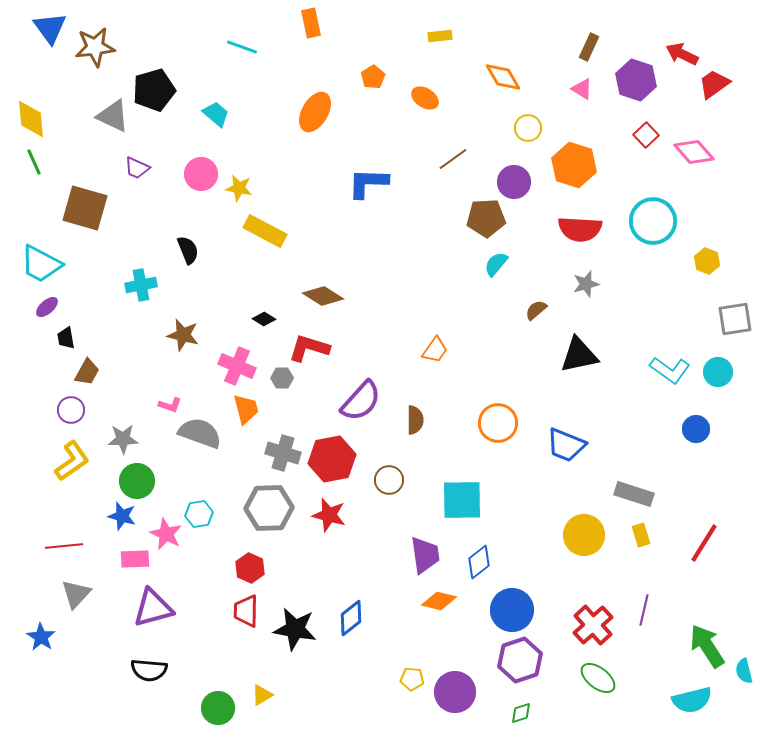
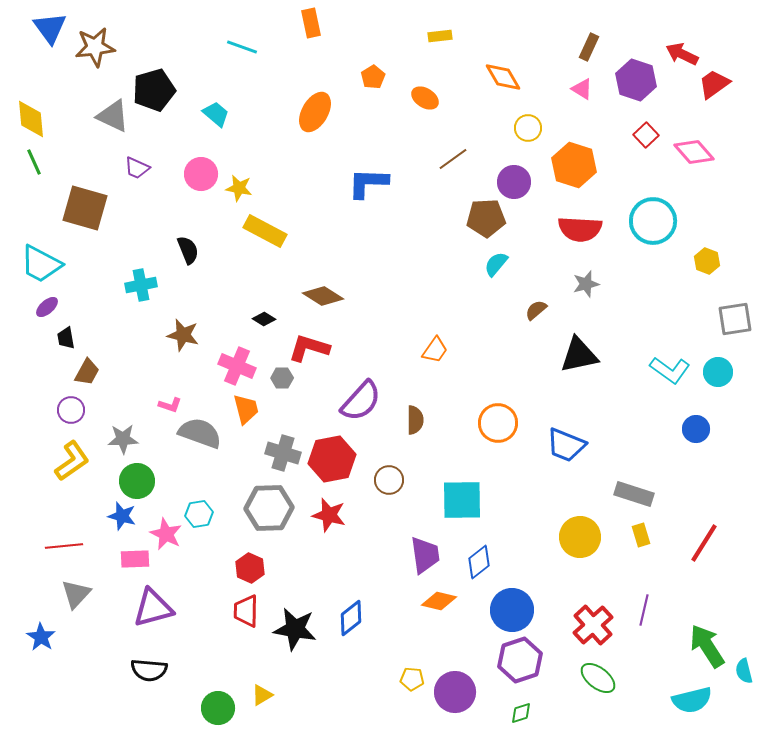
yellow circle at (584, 535): moved 4 px left, 2 px down
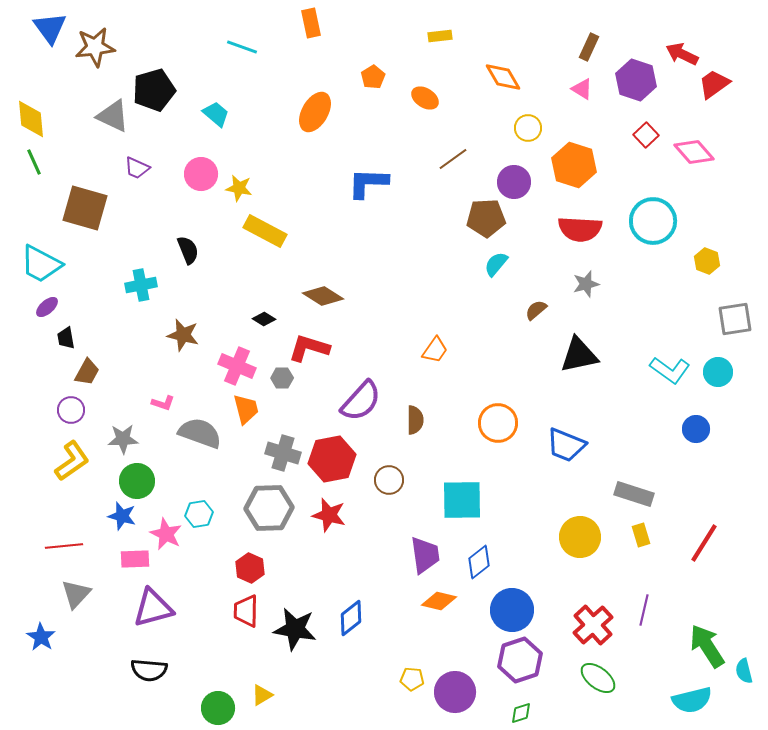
pink L-shape at (170, 405): moved 7 px left, 2 px up
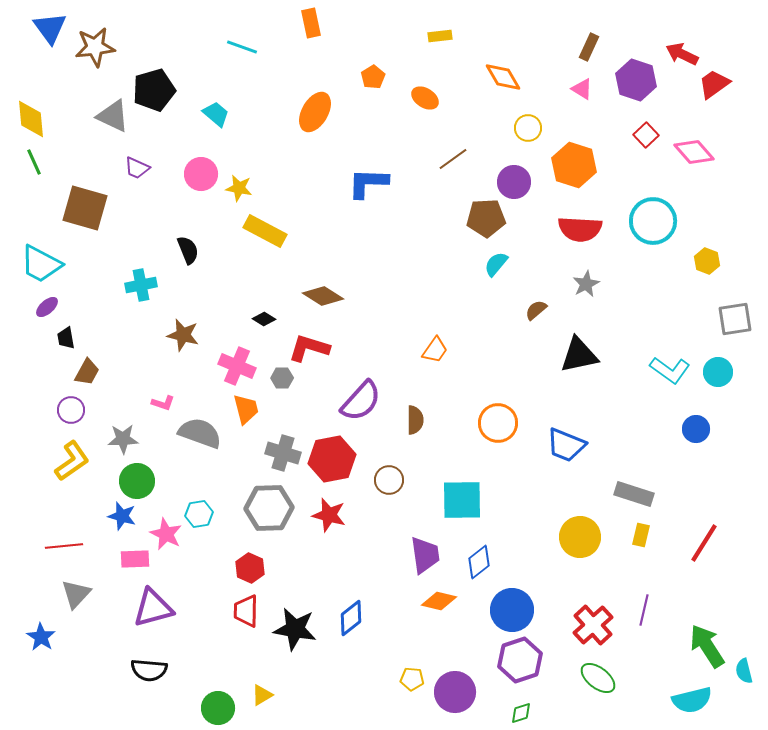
gray star at (586, 284): rotated 12 degrees counterclockwise
yellow rectangle at (641, 535): rotated 30 degrees clockwise
